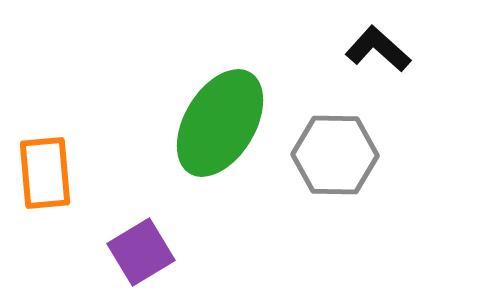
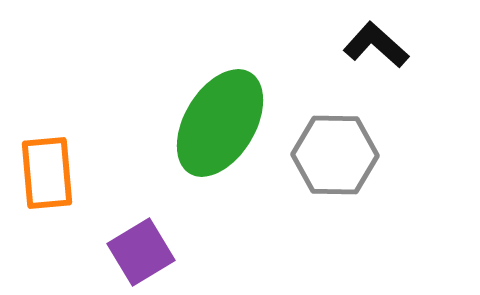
black L-shape: moved 2 px left, 4 px up
orange rectangle: moved 2 px right
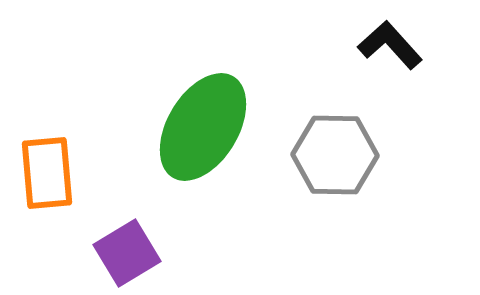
black L-shape: moved 14 px right; rotated 6 degrees clockwise
green ellipse: moved 17 px left, 4 px down
purple square: moved 14 px left, 1 px down
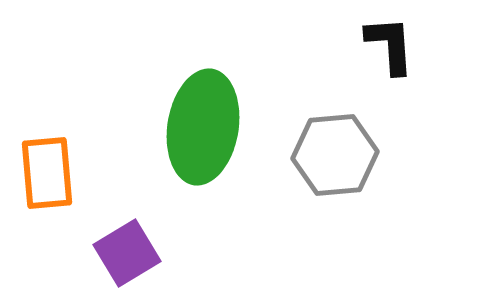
black L-shape: rotated 38 degrees clockwise
green ellipse: rotated 22 degrees counterclockwise
gray hexagon: rotated 6 degrees counterclockwise
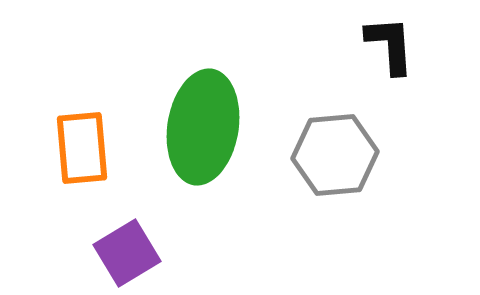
orange rectangle: moved 35 px right, 25 px up
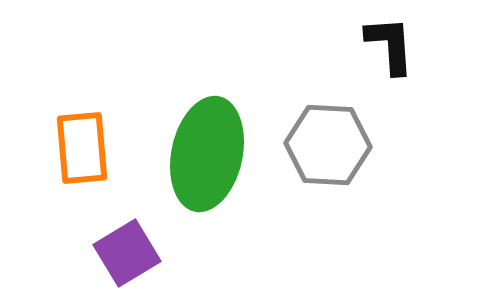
green ellipse: moved 4 px right, 27 px down; rotated 3 degrees clockwise
gray hexagon: moved 7 px left, 10 px up; rotated 8 degrees clockwise
